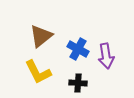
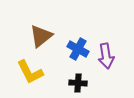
yellow L-shape: moved 8 px left
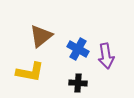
yellow L-shape: rotated 52 degrees counterclockwise
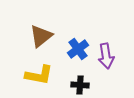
blue cross: rotated 25 degrees clockwise
yellow L-shape: moved 9 px right, 3 px down
black cross: moved 2 px right, 2 px down
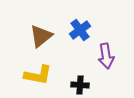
blue cross: moved 2 px right, 19 px up
yellow L-shape: moved 1 px left
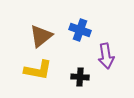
blue cross: rotated 35 degrees counterclockwise
yellow L-shape: moved 5 px up
black cross: moved 8 px up
